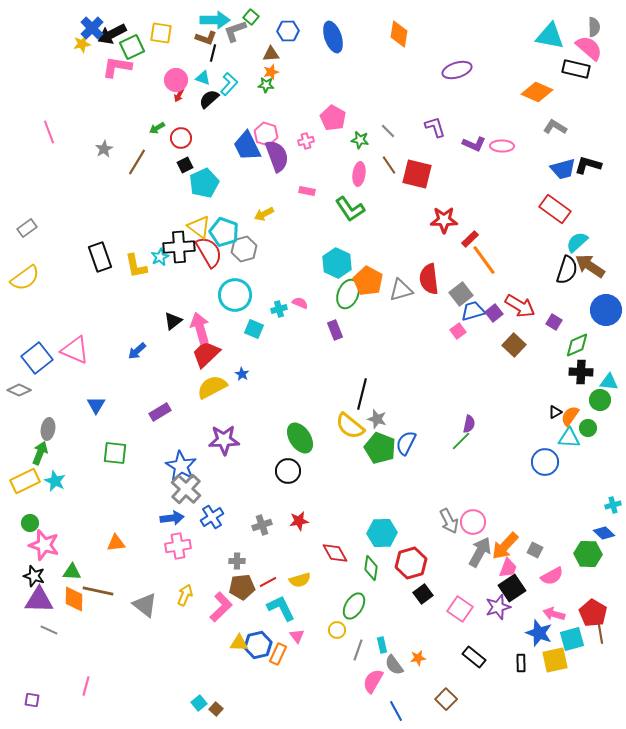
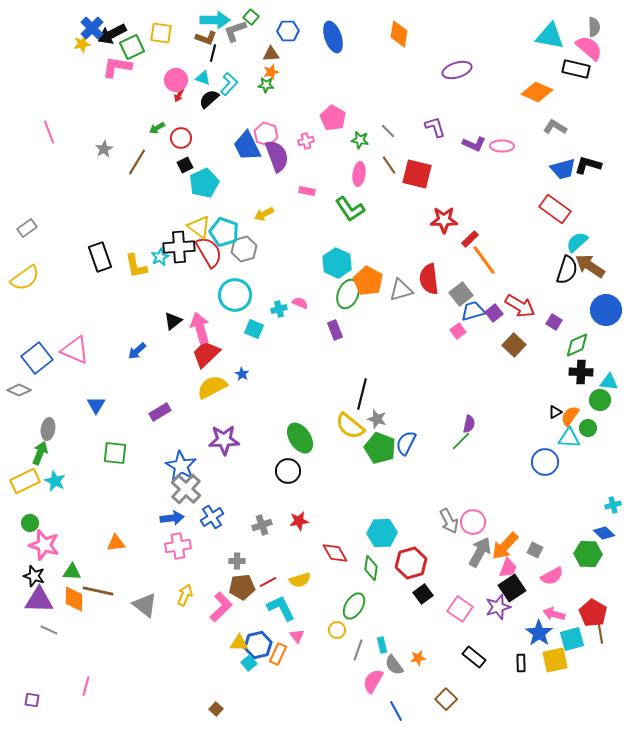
blue star at (539, 633): rotated 16 degrees clockwise
cyan square at (199, 703): moved 50 px right, 40 px up
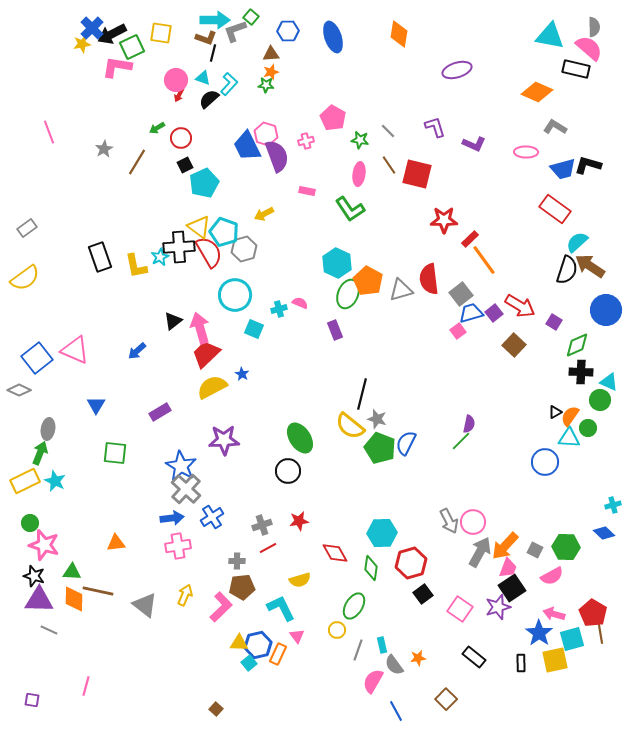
pink ellipse at (502, 146): moved 24 px right, 6 px down
blue trapezoid at (473, 311): moved 2 px left, 2 px down
cyan triangle at (609, 382): rotated 18 degrees clockwise
green hexagon at (588, 554): moved 22 px left, 7 px up
red line at (268, 582): moved 34 px up
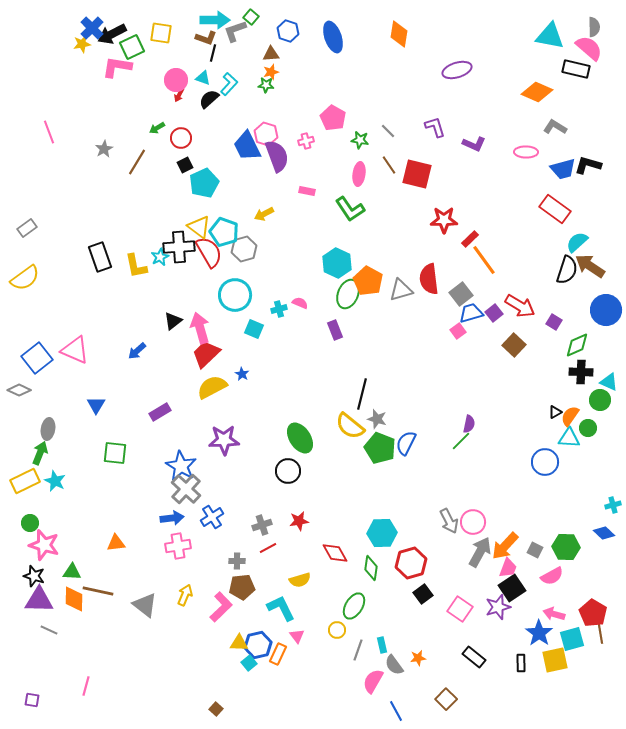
blue hexagon at (288, 31): rotated 20 degrees clockwise
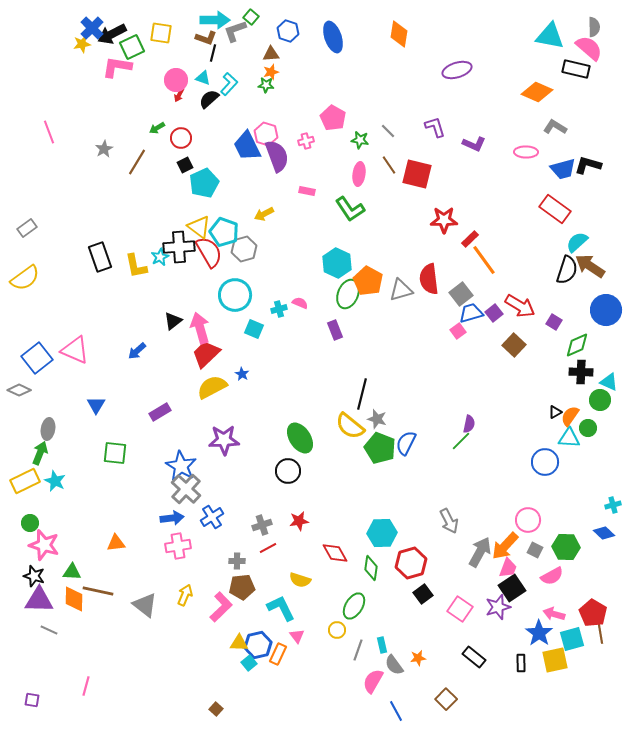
pink circle at (473, 522): moved 55 px right, 2 px up
yellow semicircle at (300, 580): rotated 35 degrees clockwise
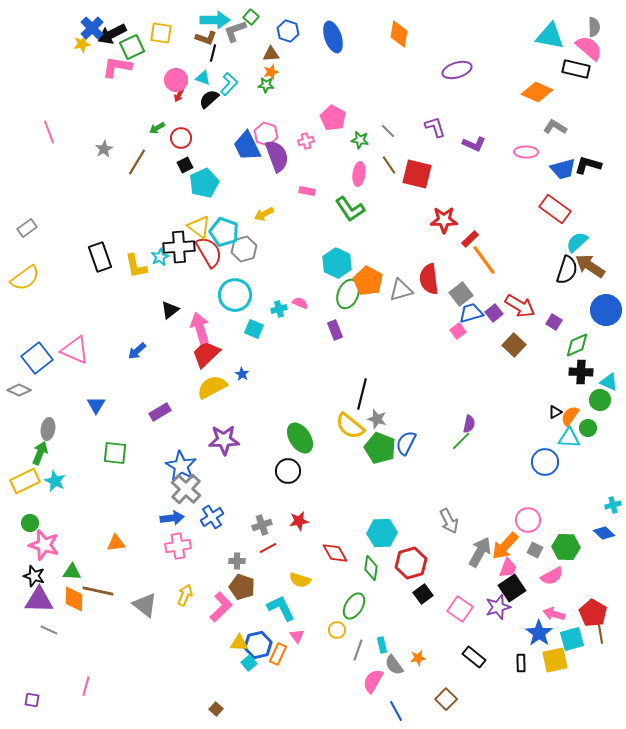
black triangle at (173, 321): moved 3 px left, 11 px up
brown pentagon at (242, 587): rotated 25 degrees clockwise
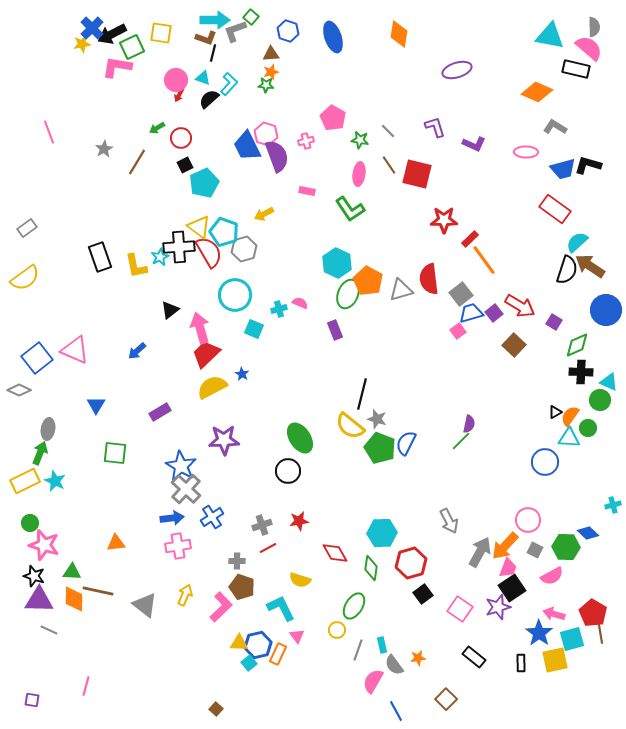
blue diamond at (604, 533): moved 16 px left
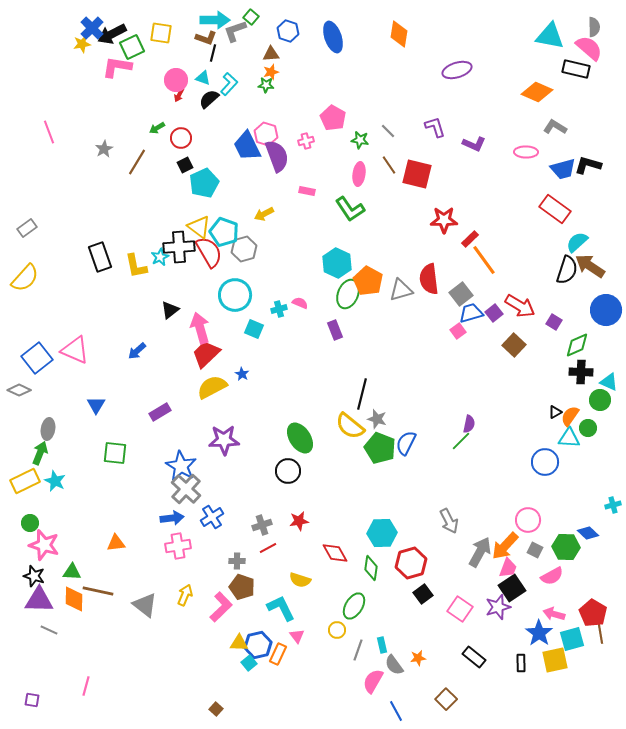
yellow semicircle at (25, 278): rotated 12 degrees counterclockwise
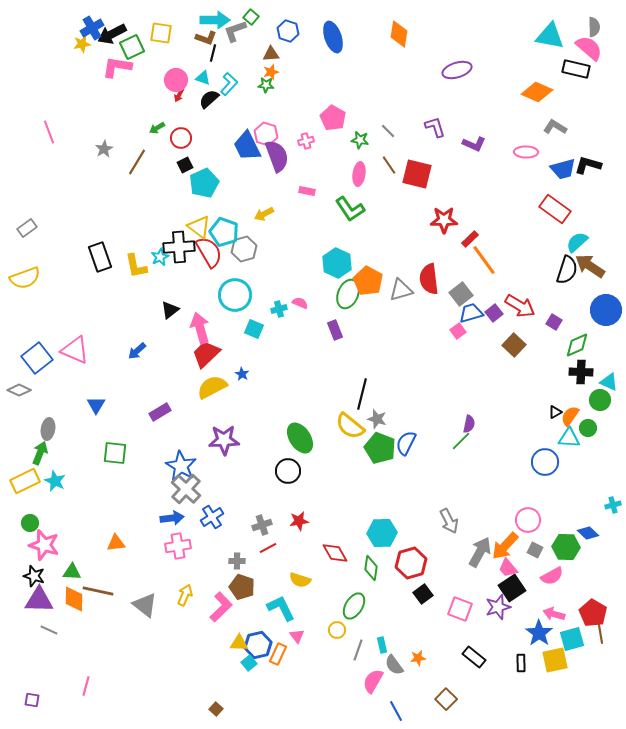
blue cross at (92, 28): rotated 15 degrees clockwise
yellow semicircle at (25, 278): rotated 28 degrees clockwise
pink trapezoid at (508, 568): rotated 120 degrees clockwise
pink square at (460, 609): rotated 15 degrees counterclockwise
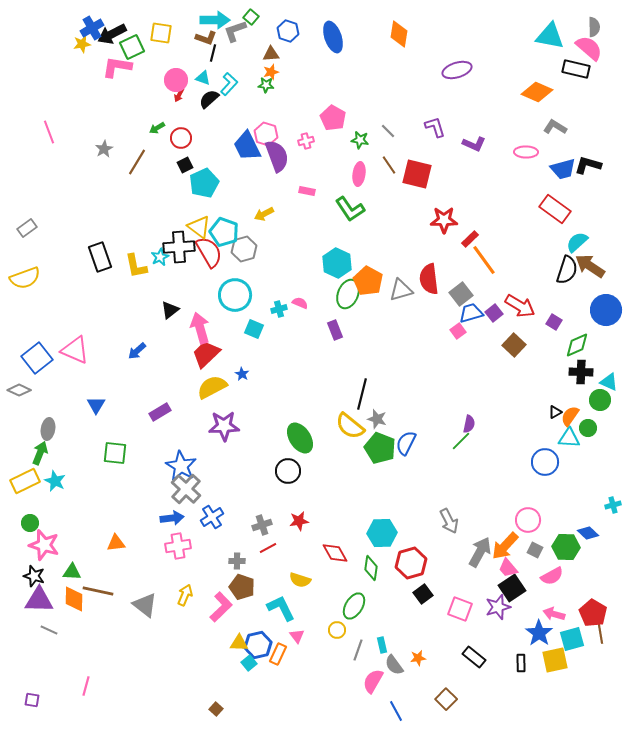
purple star at (224, 440): moved 14 px up
